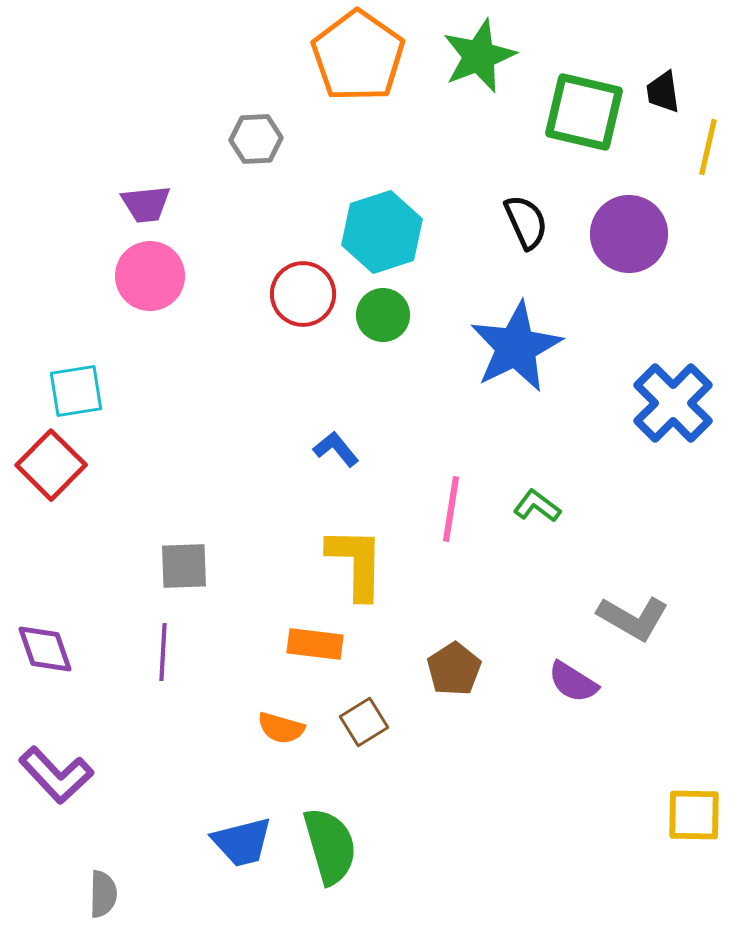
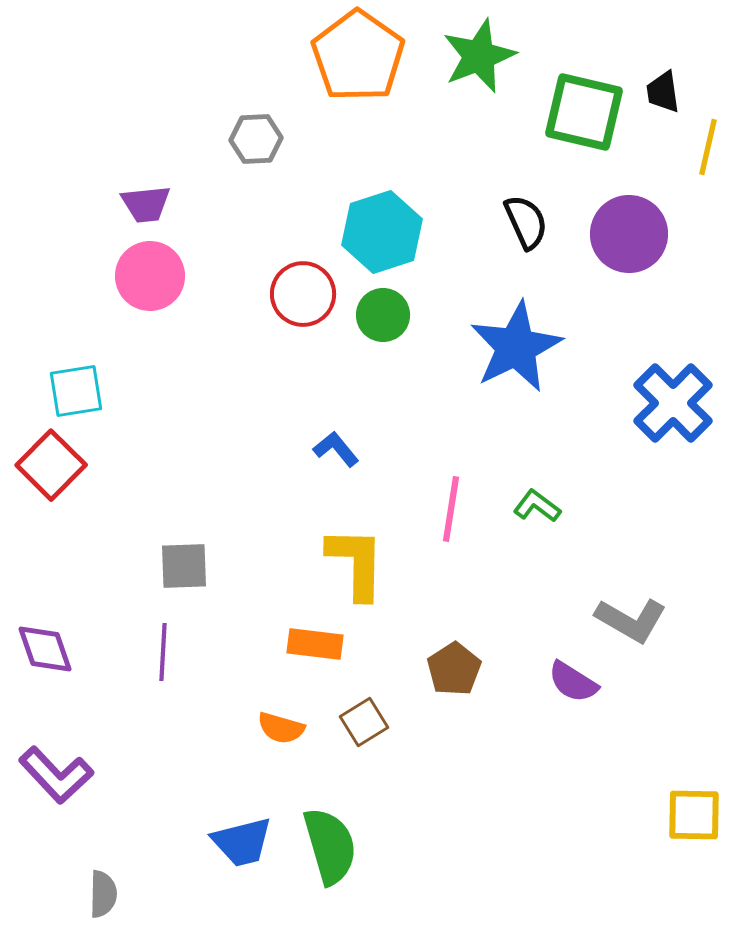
gray L-shape: moved 2 px left, 2 px down
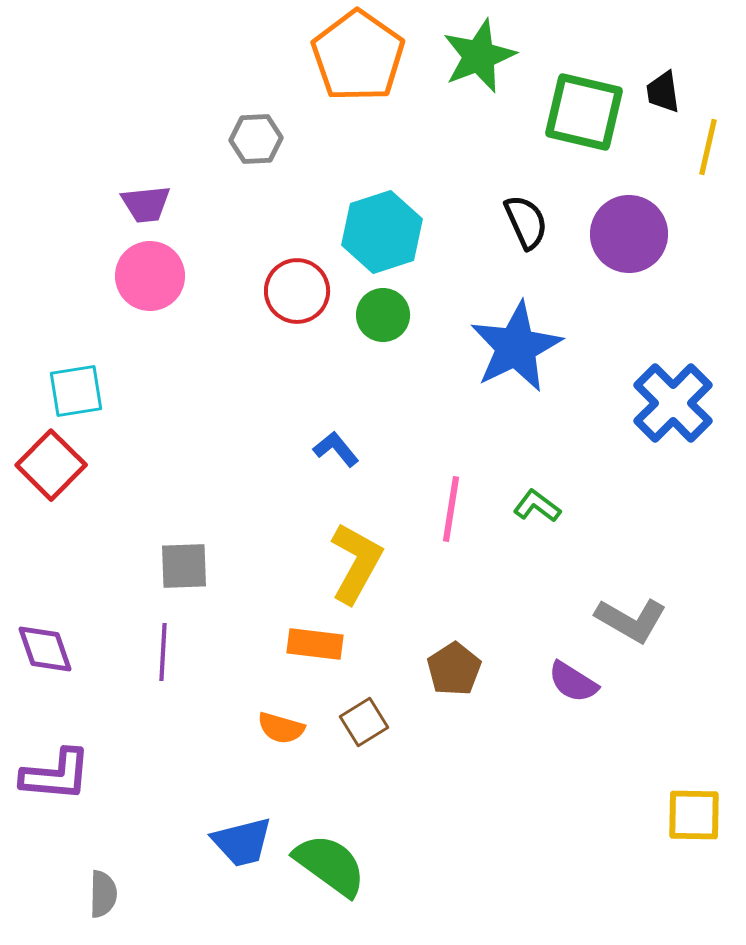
red circle: moved 6 px left, 3 px up
yellow L-shape: rotated 28 degrees clockwise
purple L-shape: rotated 42 degrees counterclockwise
green semicircle: moved 19 px down; rotated 38 degrees counterclockwise
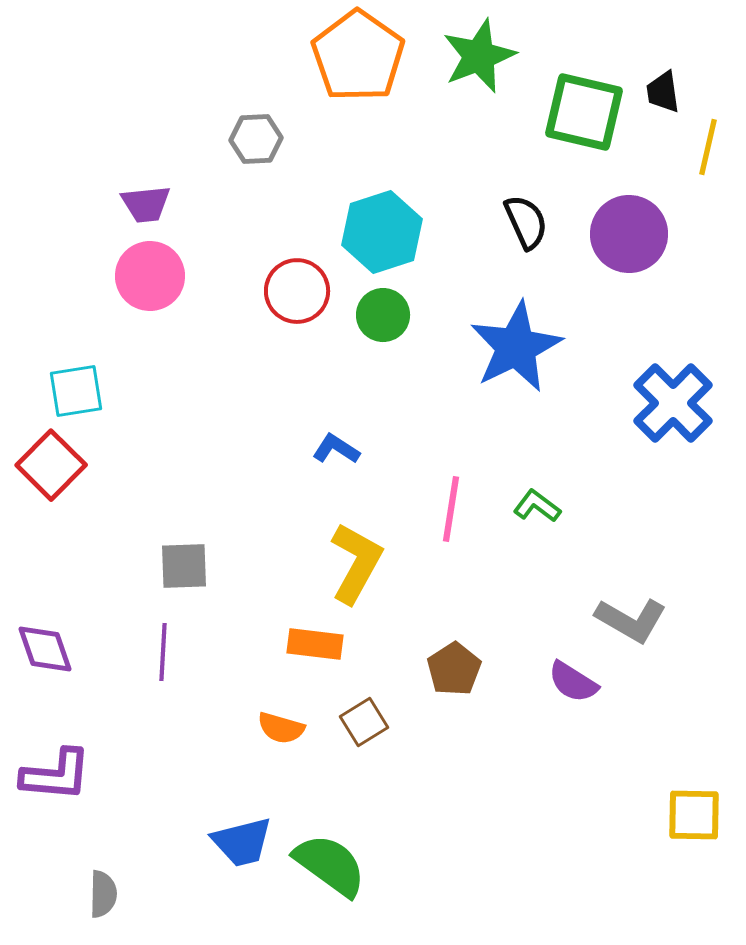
blue L-shape: rotated 18 degrees counterclockwise
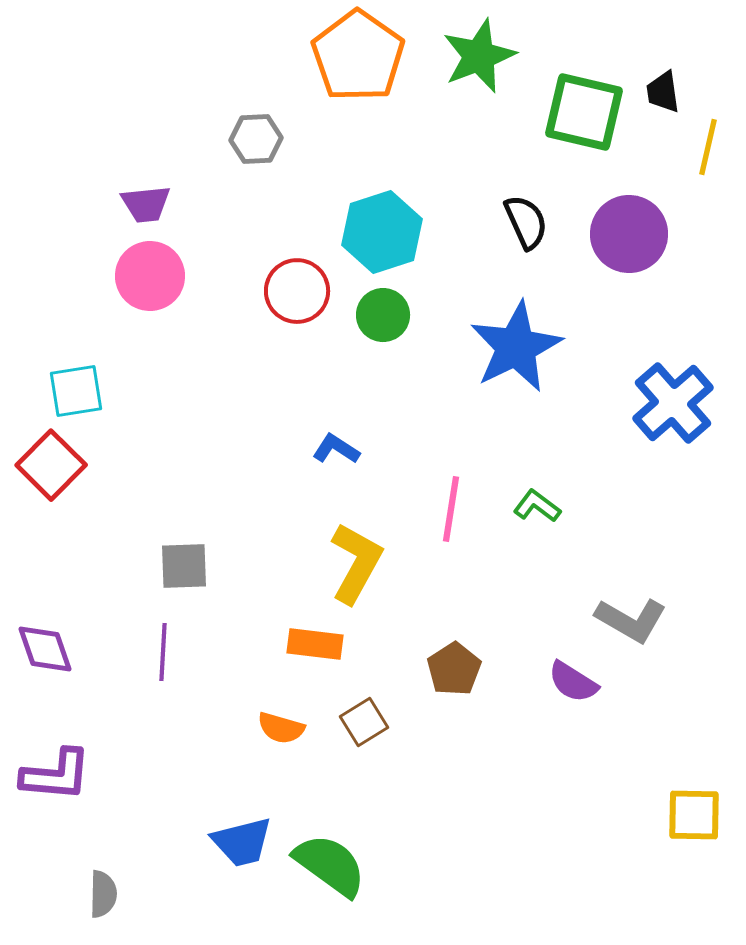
blue cross: rotated 4 degrees clockwise
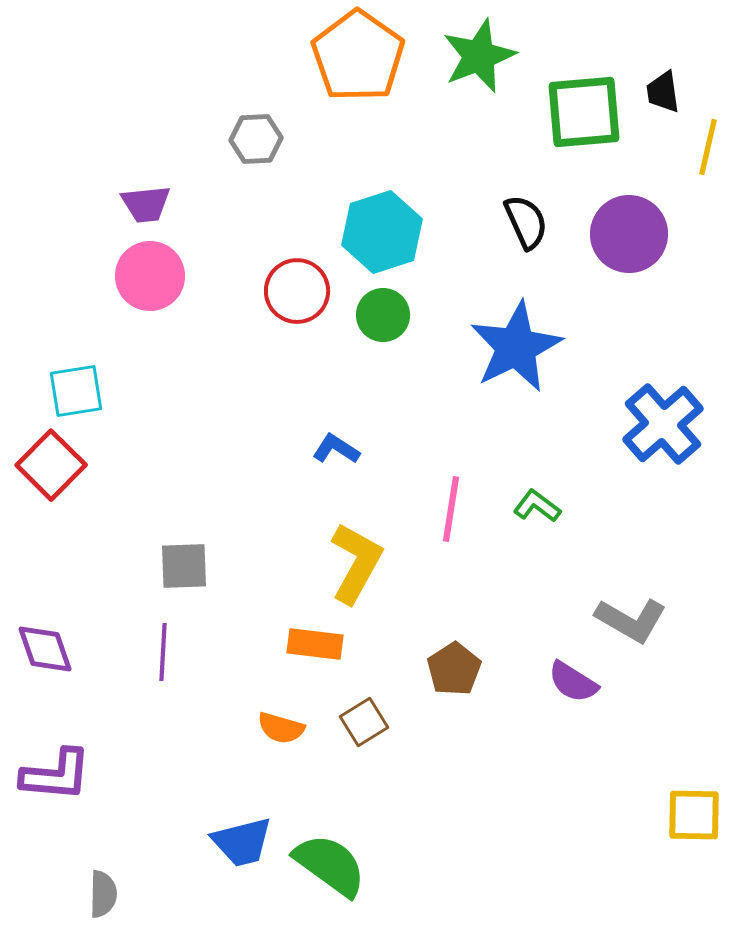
green square: rotated 18 degrees counterclockwise
blue cross: moved 10 px left, 21 px down
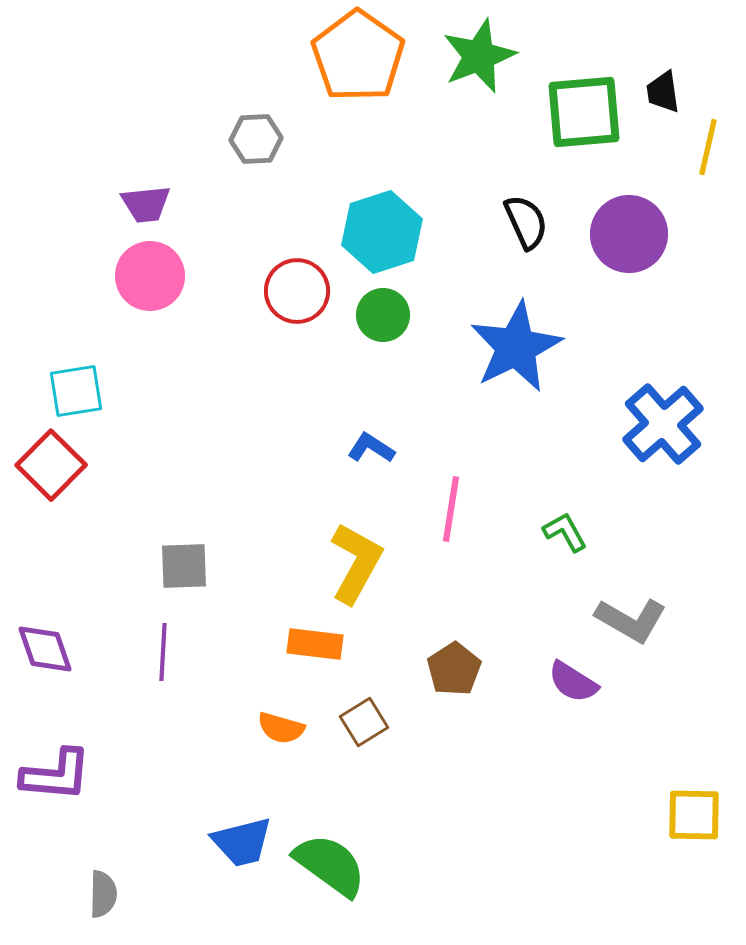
blue L-shape: moved 35 px right, 1 px up
green L-shape: moved 28 px right, 26 px down; rotated 24 degrees clockwise
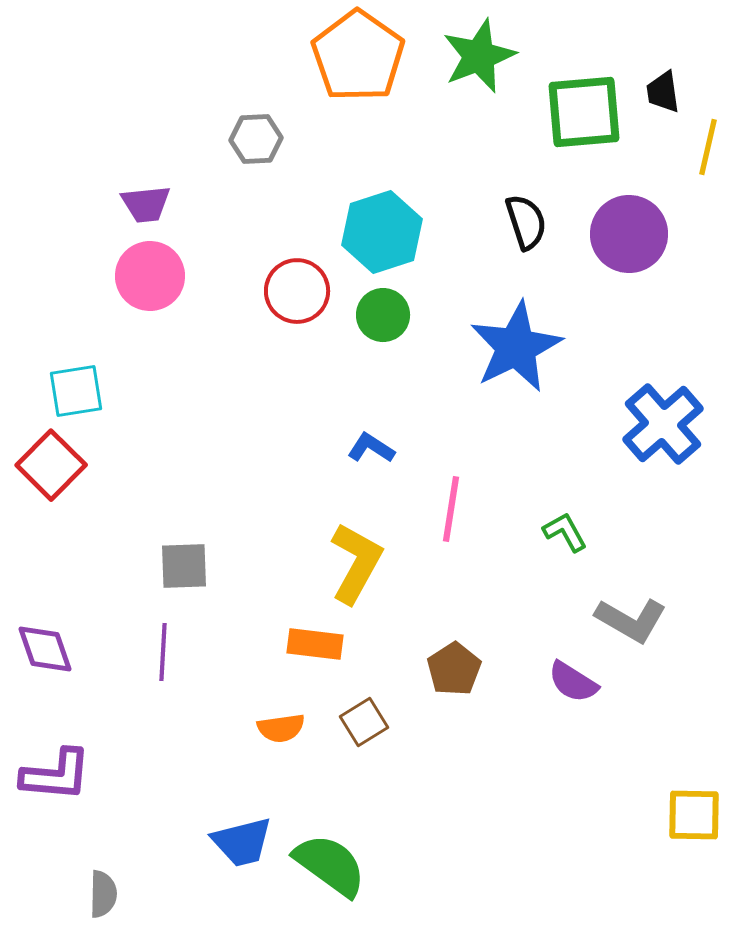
black semicircle: rotated 6 degrees clockwise
orange semicircle: rotated 24 degrees counterclockwise
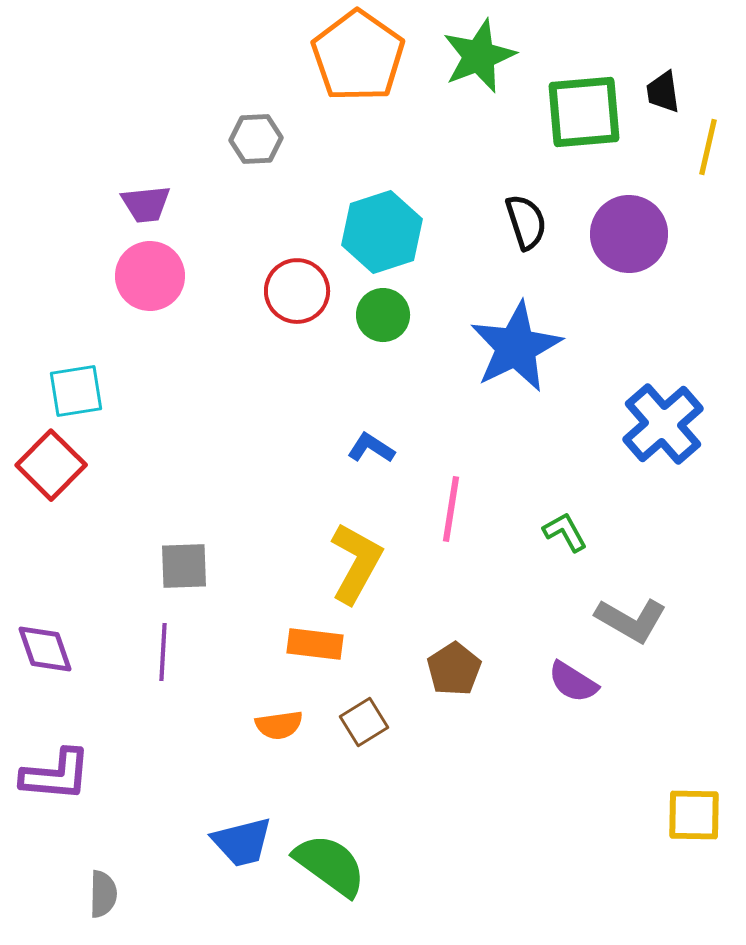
orange semicircle: moved 2 px left, 3 px up
